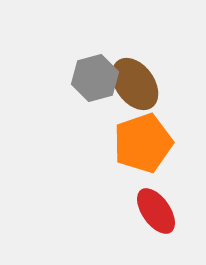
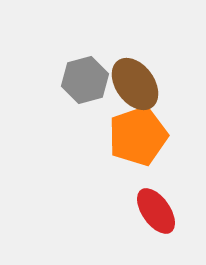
gray hexagon: moved 10 px left, 2 px down
orange pentagon: moved 5 px left, 7 px up
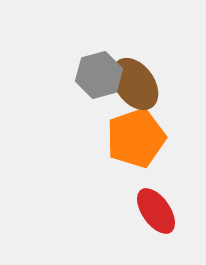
gray hexagon: moved 14 px right, 5 px up
orange pentagon: moved 2 px left, 2 px down
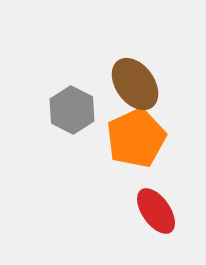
gray hexagon: moved 27 px left, 35 px down; rotated 18 degrees counterclockwise
orange pentagon: rotated 6 degrees counterclockwise
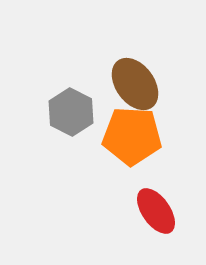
gray hexagon: moved 1 px left, 2 px down
orange pentagon: moved 4 px left, 2 px up; rotated 28 degrees clockwise
